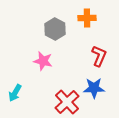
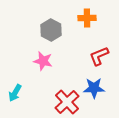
gray hexagon: moved 4 px left, 1 px down
red L-shape: rotated 135 degrees counterclockwise
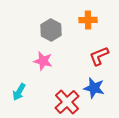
orange cross: moved 1 px right, 2 px down
blue star: rotated 15 degrees clockwise
cyan arrow: moved 4 px right, 1 px up
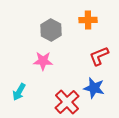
pink star: rotated 12 degrees counterclockwise
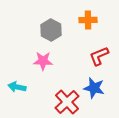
cyan arrow: moved 2 px left, 5 px up; rotated 72 degrees clockwise
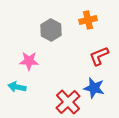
orange cross: rotated 12 degrees counterclockwise
pink star: moved 14 px left
red cross: moved 1 px right
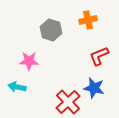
gray hexagon: rotated 10 degrees counterclockwise
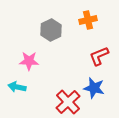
gray hexagon: rotated 15 degrees clockwise
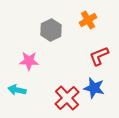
orange cross: rotated 18 degrees counterclockwise
cyan arrow: moved 3 px down
red cross: moved 1 px left, 4 px up
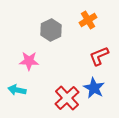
blue star: rotated 15 degrees clockwise
